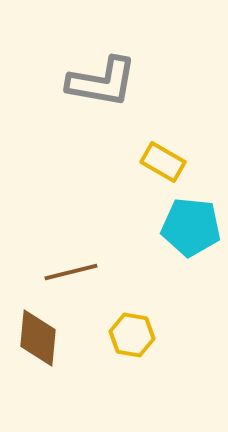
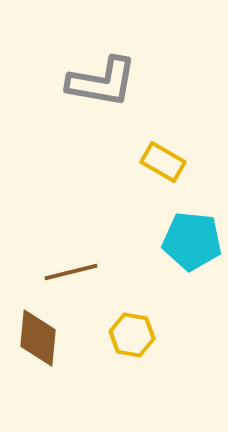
cyan pentagon: moved 1 px right, 14 px down
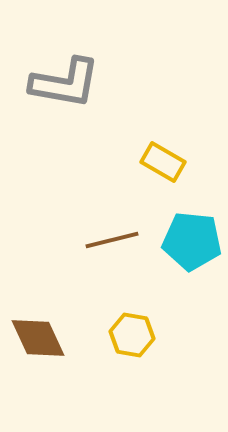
gray L-shape: moved 37 px left, 1 px down
brown line: moved 41 px right, 32 px up
brown diamond: rotated 30 degrees counterclockwise
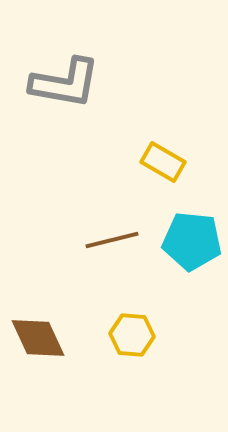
yellow hexagon: rotated 6 degrees counterclockwise
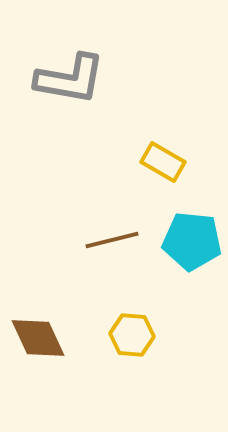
gray L-shape: moved 5 px right, 4 px up
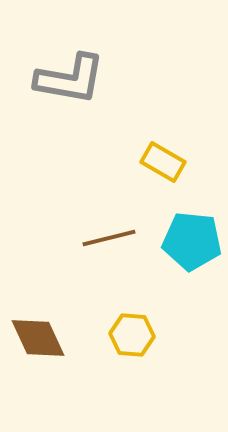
brown line: moved 3 px left, 2 px up
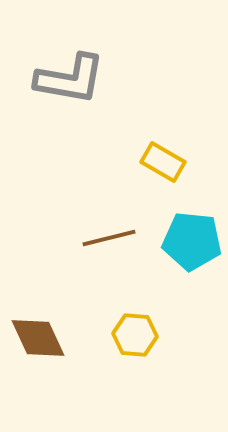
yellow hexagon: moved 3 px right
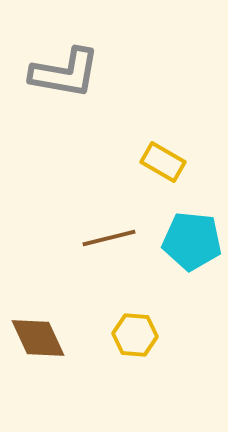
gray L-shape: moved 5 px left, 6 px up
